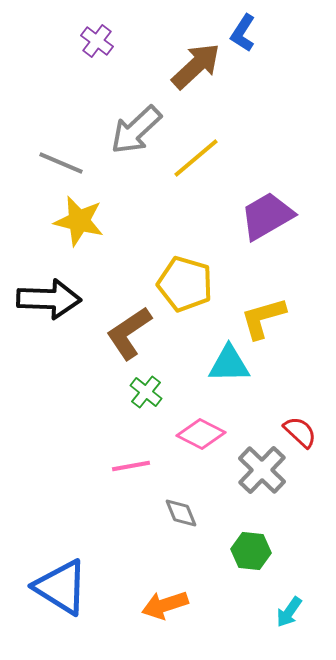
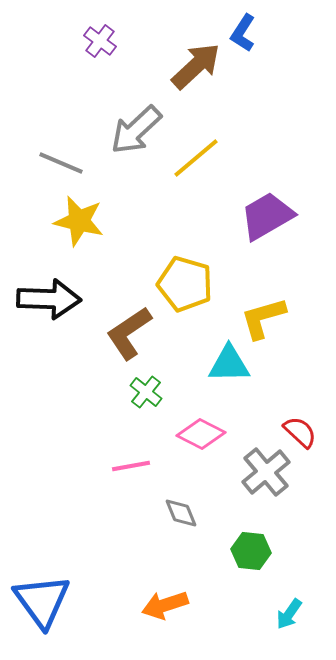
purple cross: moved 3 px right
gray cross: moved 4 px right, 2 px down; rotated 6 degrees clockwise
blue triangle: moved 19 px left, 14 px down; rotated 22 degrees clockwise
cyan arrow: moved 2 px down
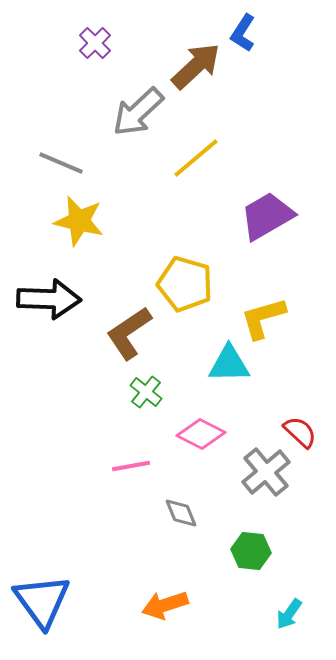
purple cross: moved 5 px left, 2 px down; rotated 8 degrees clockwise
gray arrow: moved 2 px right, 18 px up
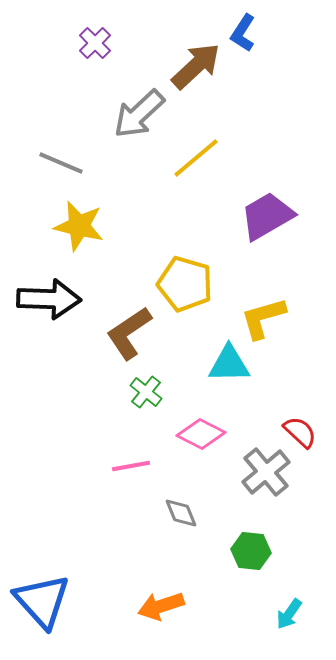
gray arrow: moved 1 px right, 2 px down
yellow star: moved 5 px down
blue triangle: rotated 6 degrees counterclockwise
orange arrow: moved 4 px left, 1 px down
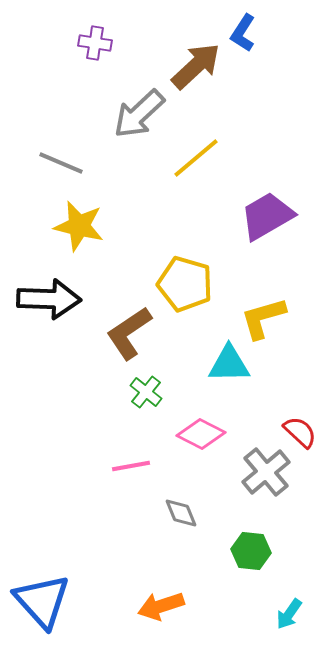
purple cross: rotated 36 degrees counterclockwise
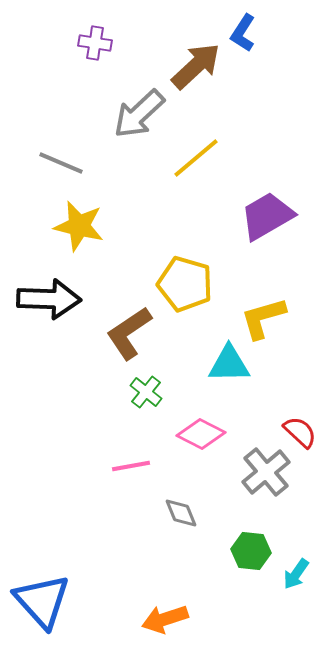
orange arrow: moved 4 px right, 13 px down
cyan arrow: moved 7 px right, 40 px up
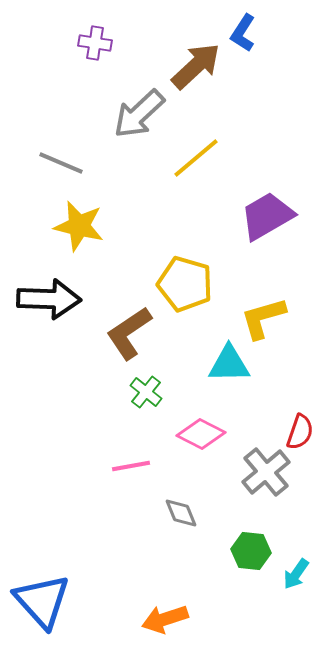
red semicircle: rotated 66 degrees clockwise
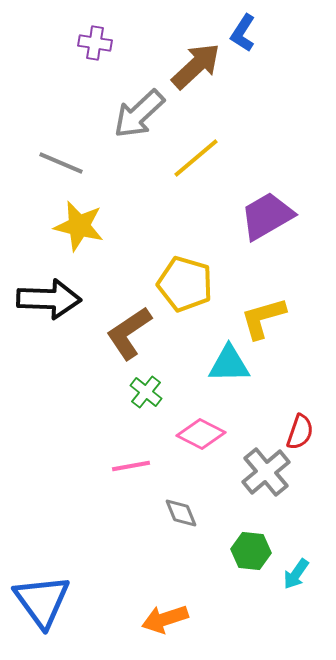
blue triangle: rotated 6 degrees clockwise
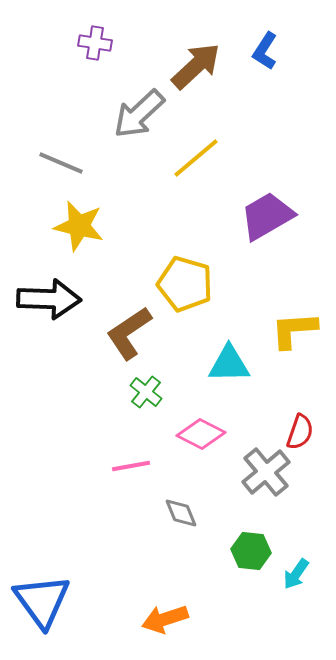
blue L-shape: moved 22 px right, 18 px down
yellow L-shape: moved 31 px right, 12 px down; rotated 12 degrees clockwise
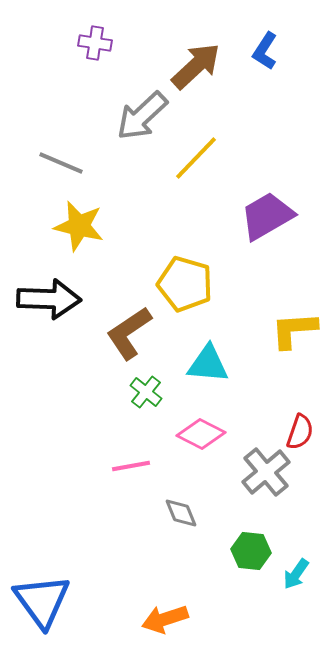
gray arrow: moved 3 px right, 2 px down
yellow line: rotated 6 degrees counterclockwise
cyan triangle: moved 21 px left; rotated 6 degrees clockwise
